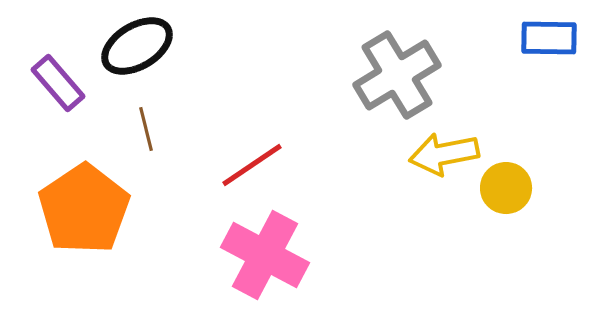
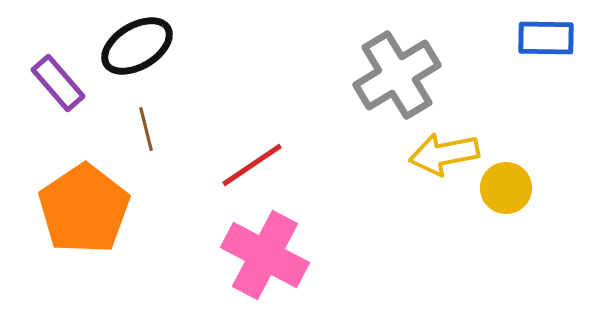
blue rectangle: moved 3 px left
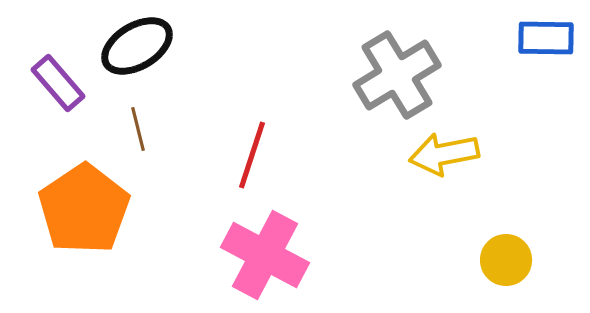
brown line: moved 8 px left
red line: moved 10 px up; rotated 38 degrees counterclockwise
yellow circle: moved 72 px down
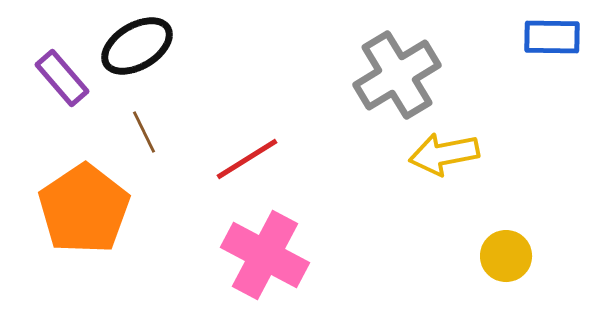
blue rectangle: moved 6 px right, 1 px up
purple rectangle: moved 4 px right, 5 px up
brown line: moved 6 px right, 3 px down; rotated 12 degrees counterclockwise
red line: moved 5 px left, 4 px down; rotated 40 degrees clockwise
yellow circle: moved 4 px up
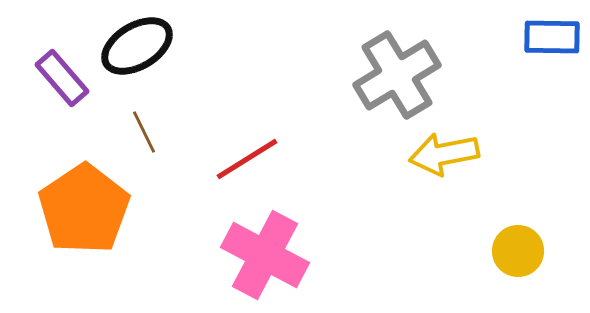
yellow circle: moved 12 px right, 5 px up
